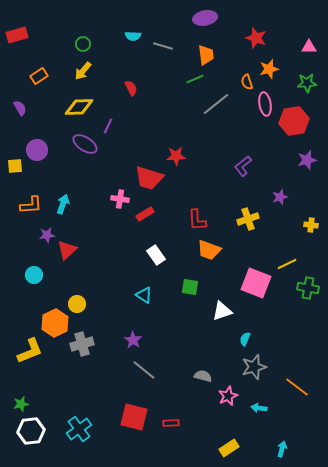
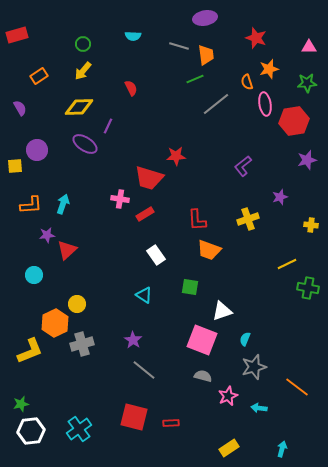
gray line at (163, 46): moved 16 px right
pink square at (256, 283): moved 54 px left, 57 px down
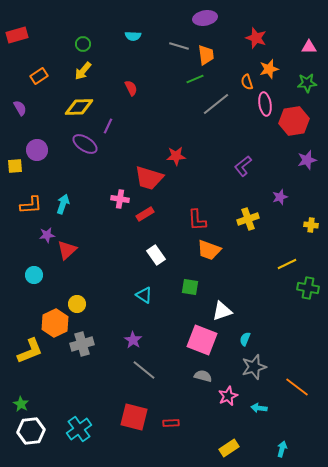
green star at (21, 404): rotated 28 degrees counterclockwise
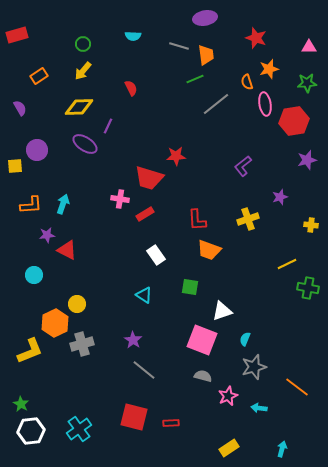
red triangle at (67, 250): rotated 50 degrees counterclockwise
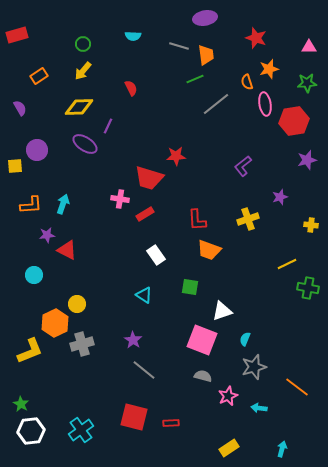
cyan cross at (79, 429): moved 2 px right, 1 px down
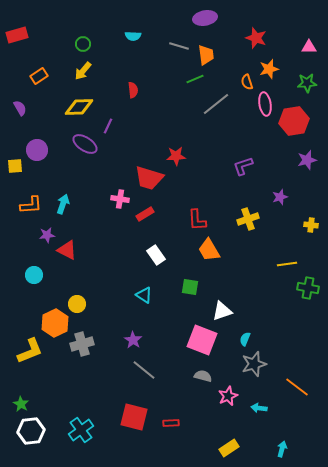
red semicircle at (131, 88): moved 2 px right, 2 px down; rotated 21 degrees clockwise
purple L-shape at (243, 166): rotated 20 degrees clockwise
orange trapezoid at (209, 250): rotated 40 degrees clockwise
yellow line at (287, 264): rotated 18 degrees clockwise
gray star at (254, 367): moved 3 px up
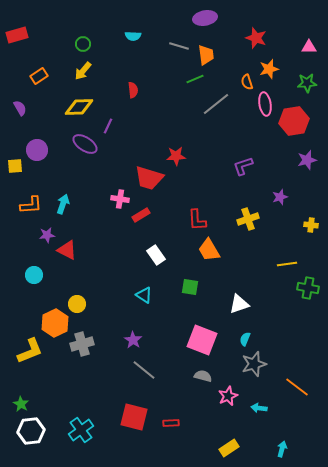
red rectangle at (145, 214): moved 4 px left, 1 px down
white triangle at (222, 311): moved 17 px right, 7 px up
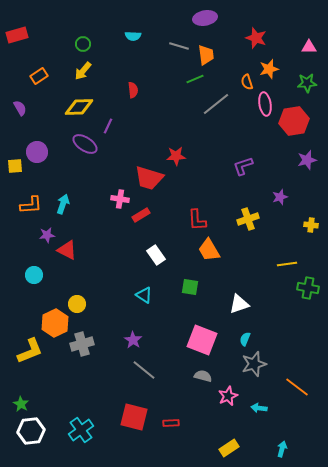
purple circle at (37, 150): moved 2 px down
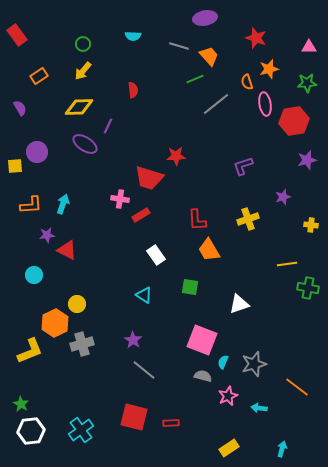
red rectangle at (17, 35): rotated 70 degrees clockwise
orange trapezoid at (206, 55): moved 3 px right, 1 px down; rotated 35 degrees counterclockwise
purple star at (280, 197): moved 3 px right
cyan semicircle at (245, 339): moved 22 px left, 23 px down
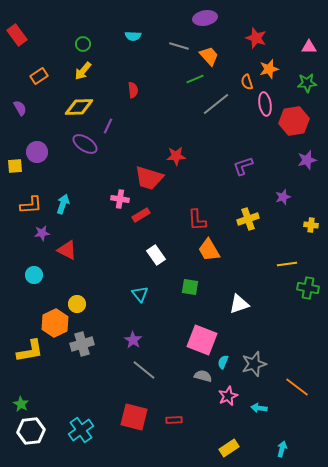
purple star at (47, 235): moved 5 px left, 2 px up
cyan triangle at (144, 295): moved 4 px left, 1 px up; rotated 18 degrees clockwise
yellow L-shape at (30, 351): rotated 12 degrees clockwise
red rectangle at (171, 423): moved 3 px right, 3 px up
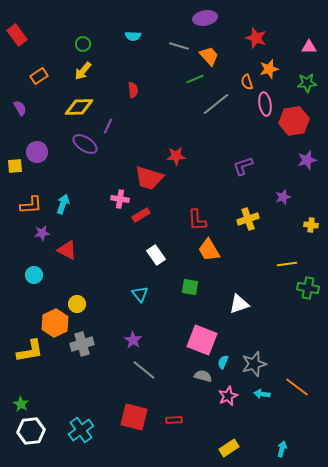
cyan arrow at (259, 408): moved 3 px right, 14 px up
